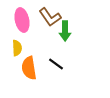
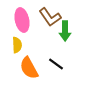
yellow semicircle: moved 3 px up
orange semicircle: rotated 20 degrees counterclockwise
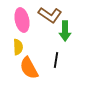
brown L-shape: moved 2 px up; rotated 20 degrees counterclockwise
yellow semicircle: moved 1 px right, 2 px down
black line: moved 4 px up; rotated 63 degrees clockwise
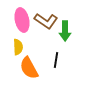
brown L-shape: moved 4 px left, 6 px down
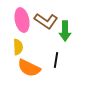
orange semicircle: rotated 35 degrees counterclockwise
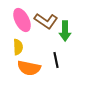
pink ellipse: rotated 15 degrees counterclockwise
black line: rotated 21 degrees counterclockwise
orange semicircle: rotated 15 degrees counterclockwise
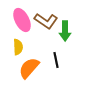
orange semicircle: rotated 120 degrees clockwise
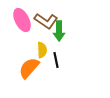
green arrow: moved 6 px left
yellow semicircle: moved 24 px right, 3 px down
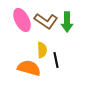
green arrow: moved 8 px right, 9 px up
orange semicircle: rotated 65 degrees clockwise
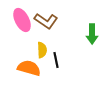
green arrow: moved 25 px right, 12 px down
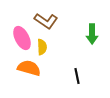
pink ellipse: moved 18 px down
yellow semicircle: moved 3 px up
black line: moved 21 px right, 16 px down
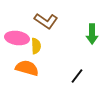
pink ellipse: moved 5 px left; rotated 55 degrees counterclockwise
yellow semicircle: moved 6 px left, 1 px up
orange semicircle: moved 2 px left
black line: rotated 49 degrees clockwise
